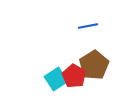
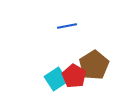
blue line: moved 21 px left
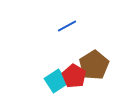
blue line: rotated 18 degrees counterclockwise
cyan square: moved 2 px down
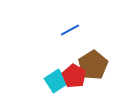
blue line: moved 3 px right, 4 px down
brown pentagon: moved 1 px left
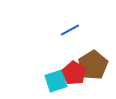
red pentagon: moved 3 px up
cyan square: rotated 15 degrees clockwise
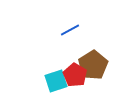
red pentagon: moved 1 px right, 2 px down
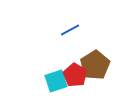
brown pentagon: moved 2 px right
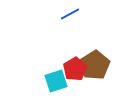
blue line: moved 16 px up
red pentagon: moved 6 px up; rotated 10 degrees clockwise
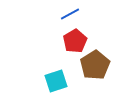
red pentagon: moved 28 px up
